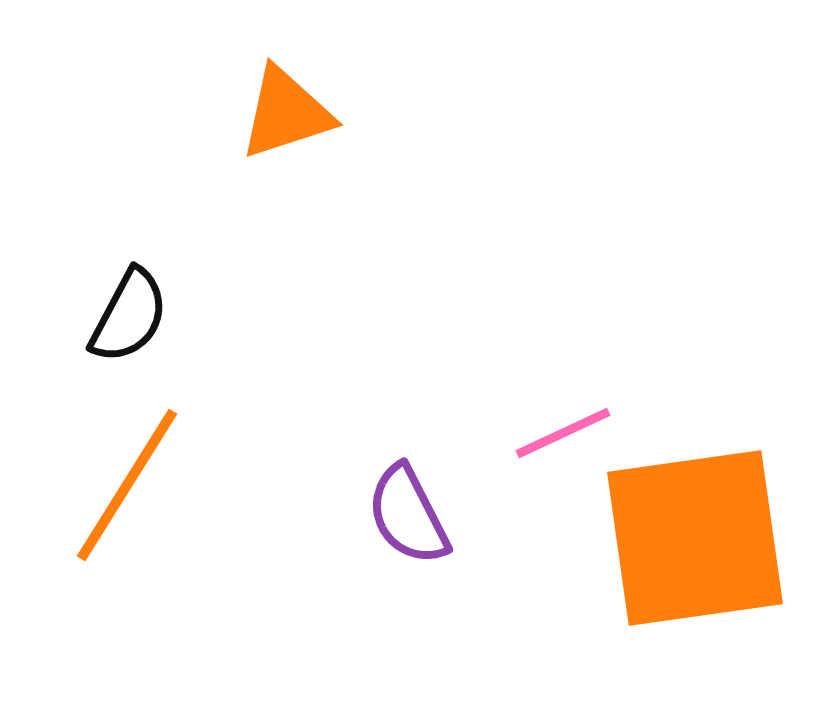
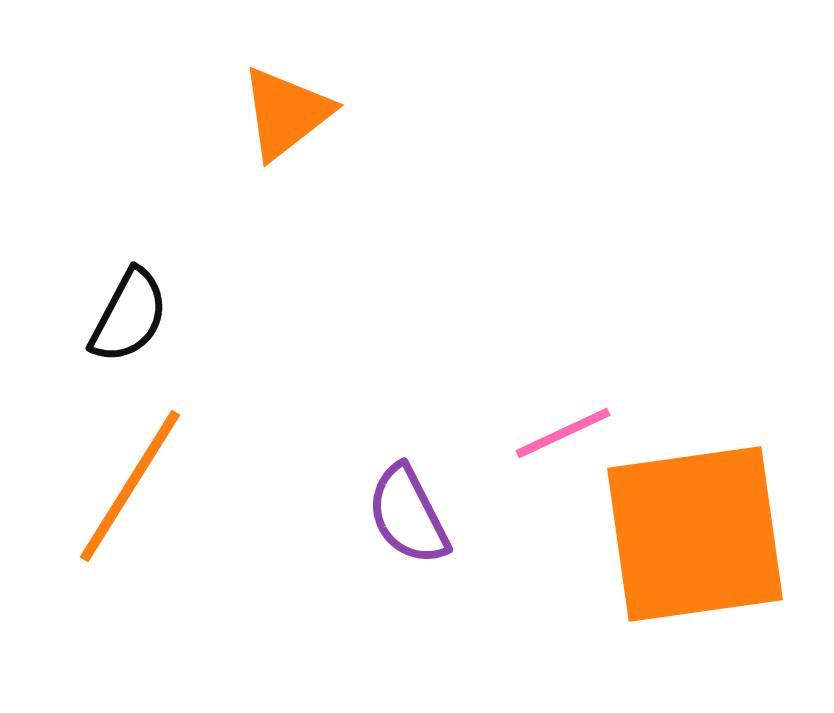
orange triangle: rotated 20 degrees counterclockwise
orange line: moved 3 px right, 1 px down
orange square: moved 4 px up
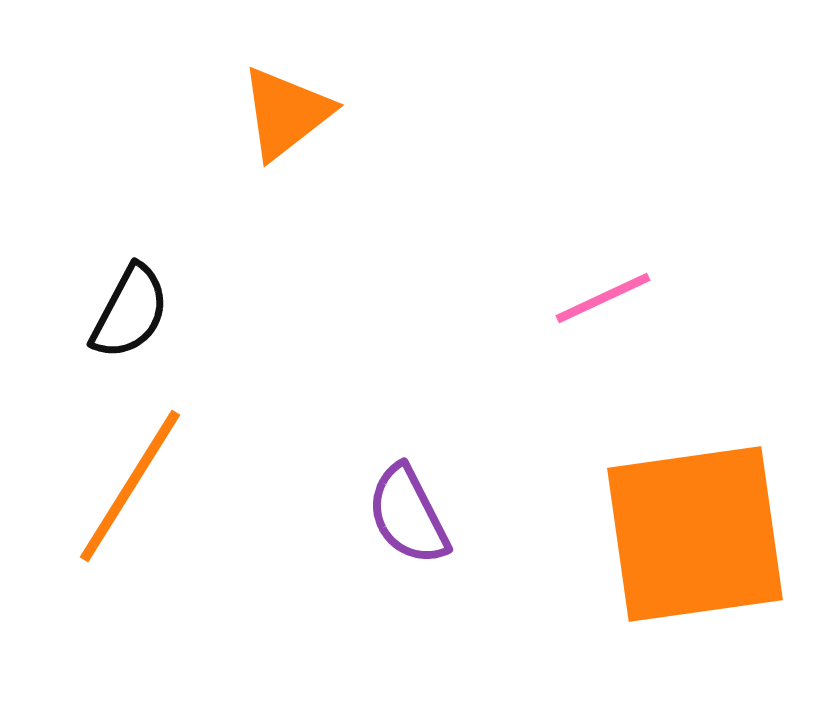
black semicircle: moved 1 px right, 4 px up
pink line: moved 40 px right, 135 px up
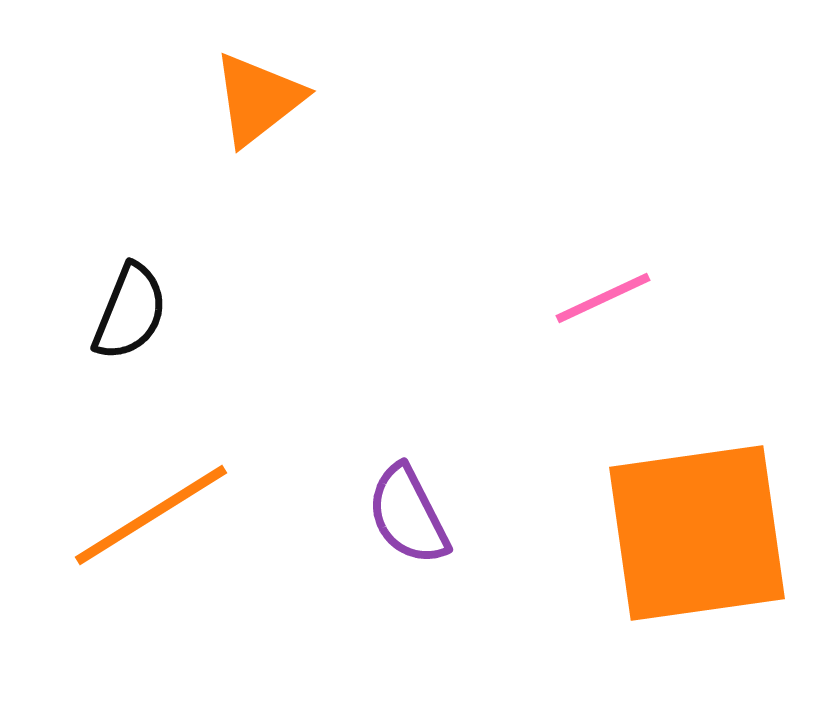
orange triangle: moved 28 px left, 14 px up
black semicircle: rotated 6 degrees counterclockwise
orange line: moved 21 px right, 29 px down; rotated 26 degrees clockwise
orange square: moved 2 px right, 1 px up
